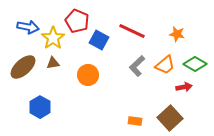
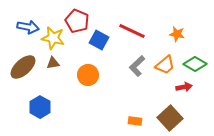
yellow star: rotated 25 degrees counterclockwise
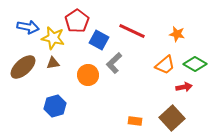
red pentagon: rotated 15 degrees clockwise
gray L-shape: moved 23 px left, 3 px up
blue hexagon: moved 15 px right, 1 px up; rotated 15 degrees clockwise
brown square: moved 2 px right
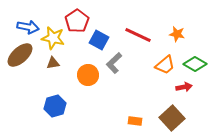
red line: moved 6 px right, 4 px down
brown ellipse: moved 3 px left, 12 px up
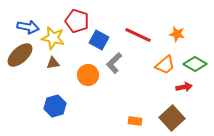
red pentagon: rotated 20 degrees counterclockwise
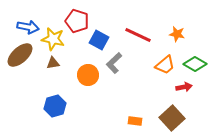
yellow star: moved 1 px down
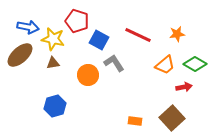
orange star: rotated 21 degrees counterclockwise
gray L-shape: rotated 100 degrees clockwise
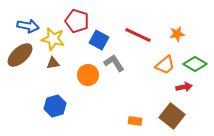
blue arrow: moved 1 px up
brown square: moved 2 px up; rotated 10 degrees counterclockwise
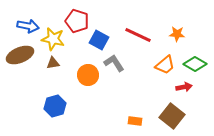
orange star: rotated 14 degrees clockwise
brown ellipse: rotated 20 degrees clockwise
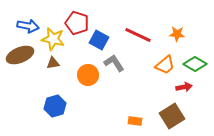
red pentagon: moved 2 px down
brown square: rotated 20 degrees clockwise
